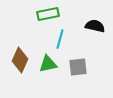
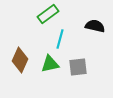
green rectangle: rotated 25 degrees counterclockwise
green triangle: moved 2 px right
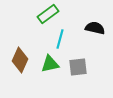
black semicircle: moved 2 px down
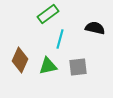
green triangle: moved 2 px left, 2 px down
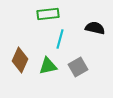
green rectangle: rotated 30 degrees clockwise
gray square: rotated 24 degrees counterclockwise
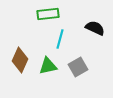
black semicircle: rotated 12 degrees clockwise
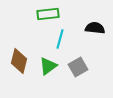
black semicircle: rotated 18 degrees counterclockwise
brown diamond: moved 1 px left, 1 px down; rotated 10 degrees counterclockwise
green triangle: rotated 24 degrees counterclockwise
